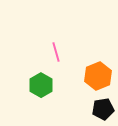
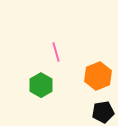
black pentagon: moved 3 px down
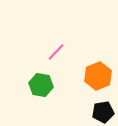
pink line: rotated 60 degrees clockwise
green hexagon: rotated 20 degrees counterclockwise
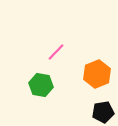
orange hexagon: moved 1 px left, 2 px up
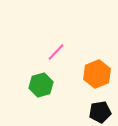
green hexagon: rotated 25 degrees counterclockwise
black pentagon: moved 3 px left
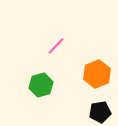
pink line: moved 6 px up
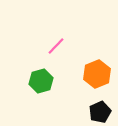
green hexagon: moved 4 px up
black pentagon: rotated 15 degrees counterclockwise
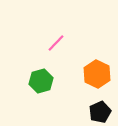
pink line: moved 3 px up
orange hexagon: rotated 12 degrees counterclockwise
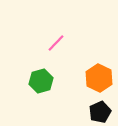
orange hexagon: moved 2 px right, 4 px down
